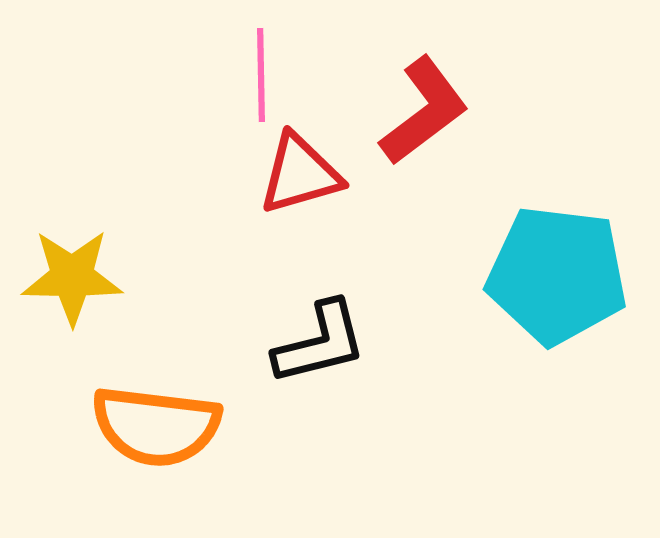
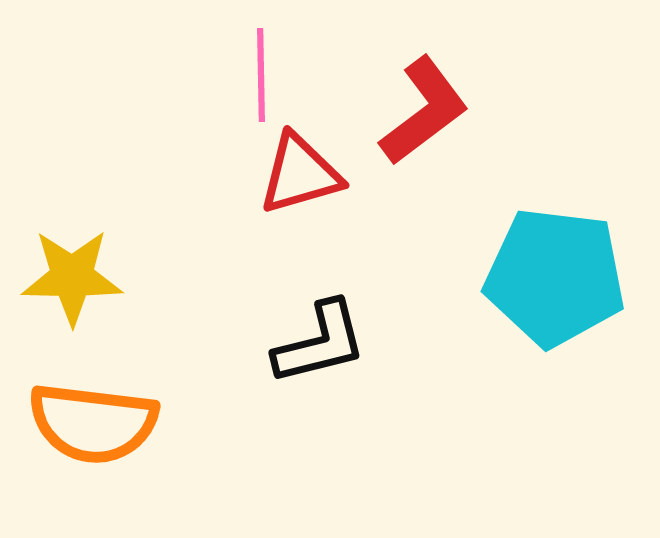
cyan pentagon: moved 2 px left, 2 px down
orange semicircle: moved 63 px left, 3 px up
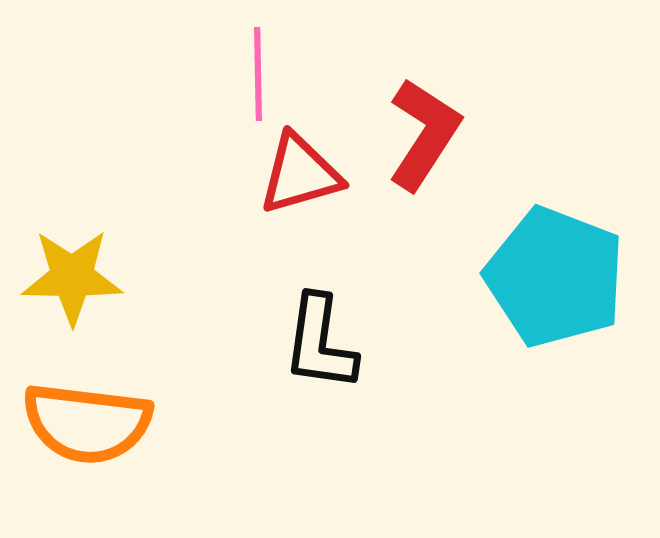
pink line: moved 3 px left, 1 px up
red L-shape: moved 23 px down; rotated 20 degrees counterclockwise
cyan pentagon: rotated 14 degrees clockwise
black L-shape: rotated 112 degrees clockwise
orange semicircle: moved 6 px left
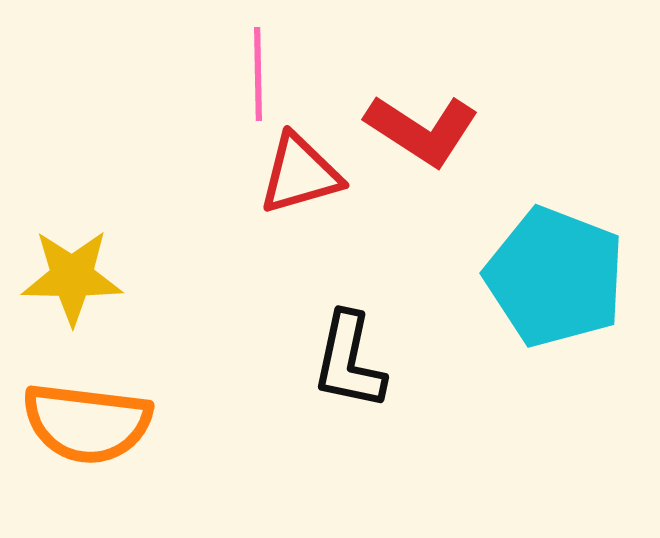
red L-shape: moved 2 px left, 4 px up; rotated 90 degrees clockwise
black L-shape: moved 29 px right, 18 px down; rotated 4 degrees clockwise
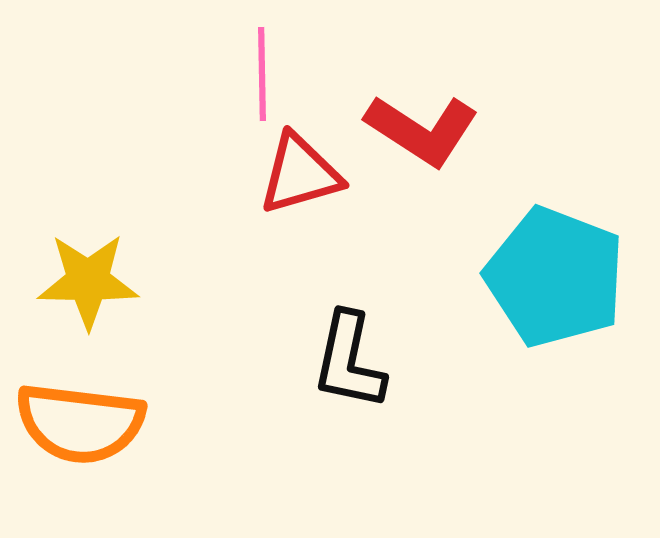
pink line: moved 4 px right
yellow star: moved 16 px right, 4 px down
orange semicircle: moved 7 px left
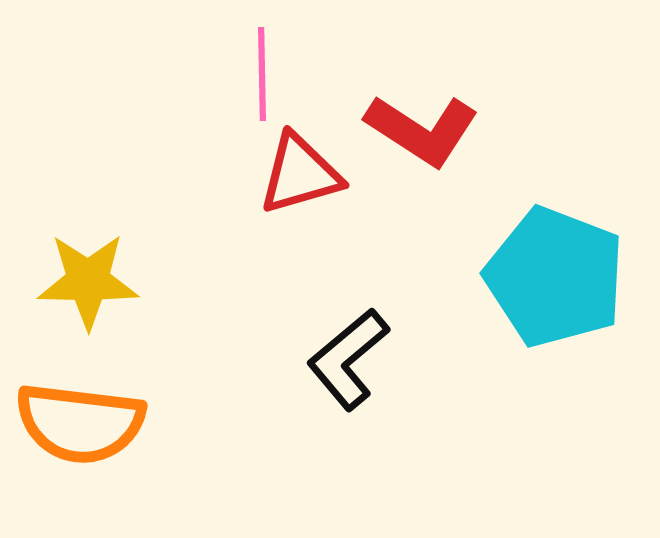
black L-shape: moved 1 px left, 2 px up; rotated 38 degrees clockwise
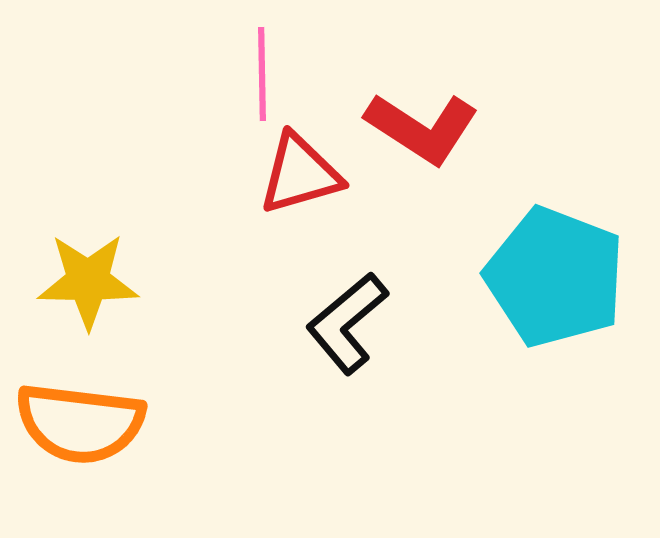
red L-shape: moved 2 px up
black L-shape: moved 1 px left, 36 px up
